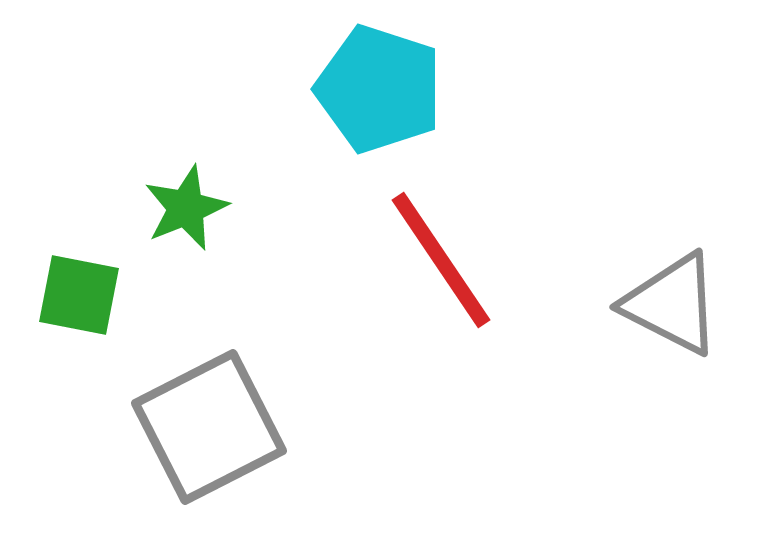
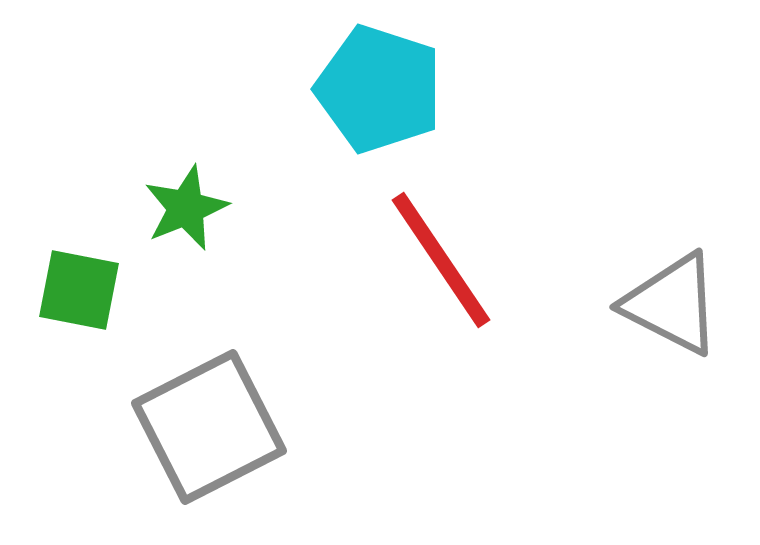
green square: moved 5 px up
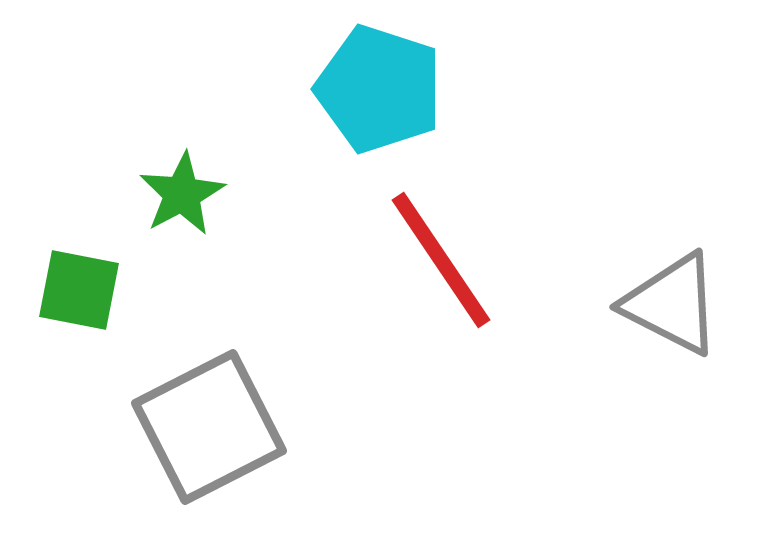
green star: moved 4 px left, 14 px up; rotated 6 degrees counterclockwise
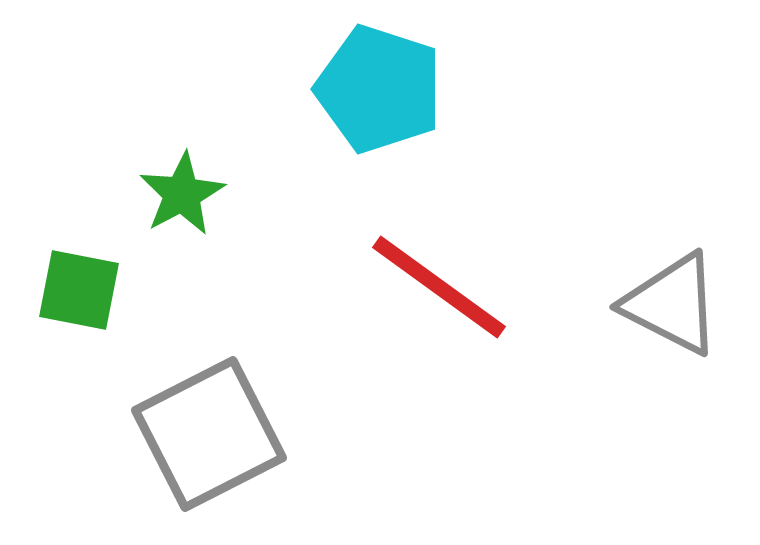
red line: moved 2 px left, 27 px down; rotated 20 degrees counterclockwise
gray square: moved 7 px down
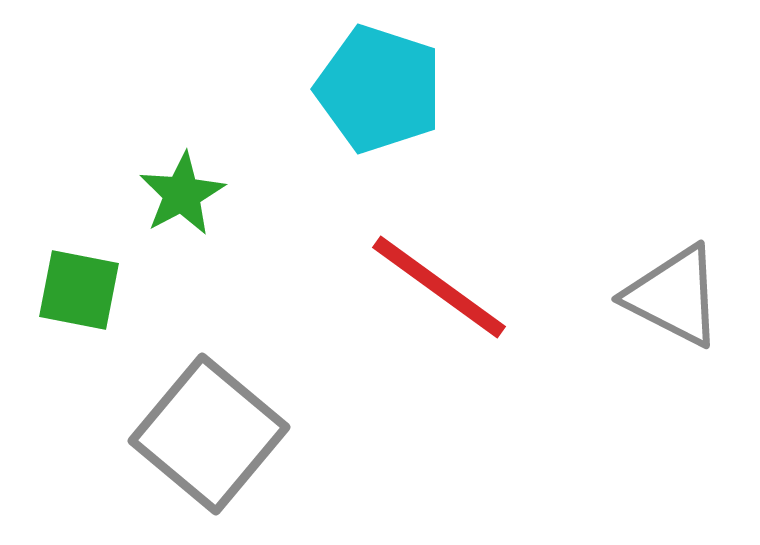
gray triangle: moved 2 px right, 8 px up
gray square: rotated 23 degrees counterclockwise
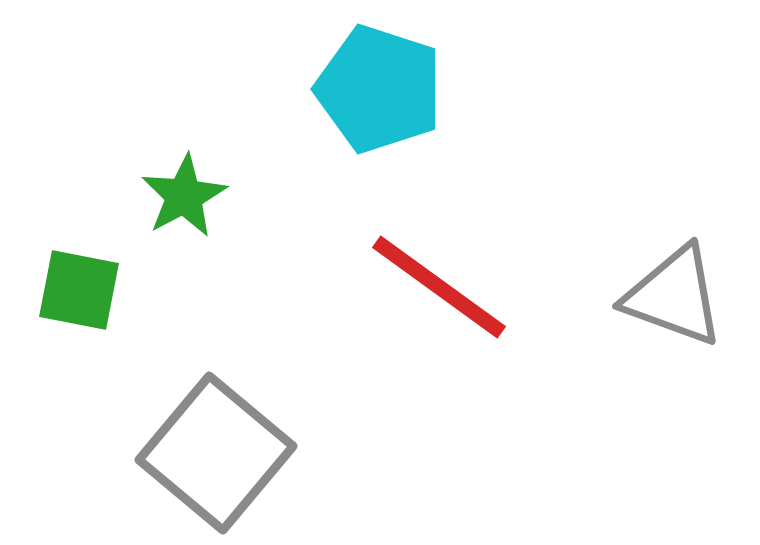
green star: moved 2 px right, 2 px down
gray triangle: rotated 7 degrees counterclockwise
gray square: moved 7 px right, 19 px down
